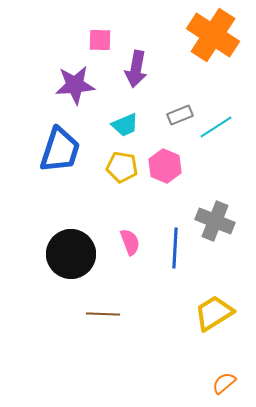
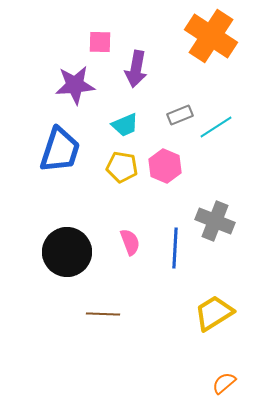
orange cross: moved 2 px left, 1 px down
pink square: moved 2 px down
black circle: moved 4 px left, 2 px up
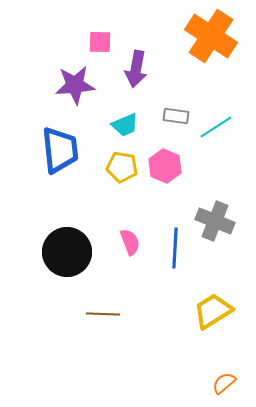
gray rectangle: moved 4 px left, 1 px down; rotated 30 degrees clockwise
blue trapezoid: rotated 24 degrees counterclockwise
yellow trapezoid: moved 1 px left, 2 px up
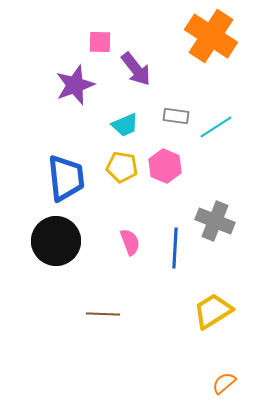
purple arrow: rotated 48 degrees counterclockwise
purple star: rotated 15 degrees counterclockwise
blue trapezoid: moved 6 px right, 28 px down
black circle: moved 11 px left, 11 px up
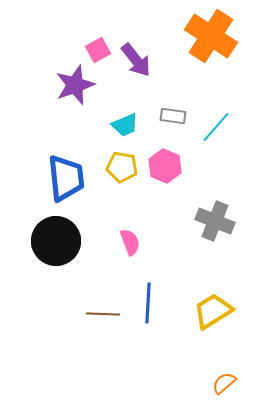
pink square: moved 2 px left, 8 px down; rotated 30 degrees counterclockwise
purple arrow: moved 9 px up
gray rectangle: moved 3 px left
cyan line: rotated 16 degrees counterclockwise
blue line: moved 27 px left, 55 px down
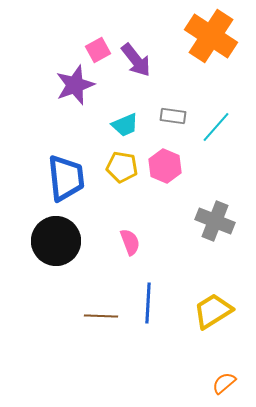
brown line: moved 2 px left, 2 px down
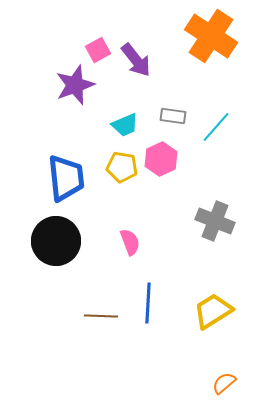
pink hexagon: moved 4 px left, 7 px up; rotated 12 degrees clockwise
